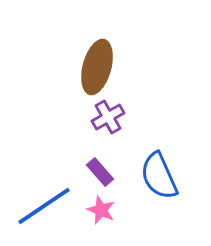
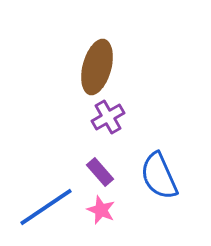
blue line: moved 2 px right, 1 px down
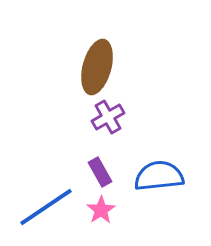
purple rectangle: rotated 12 degrees clockwise
blue semicircle: rotated 108 degrees clockwise
pink star: rotated 16 degrees clockwise
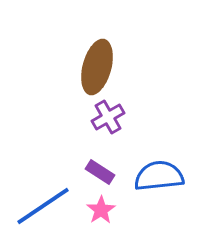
purple rectangle: rotated 28 degrees counterclockwise
blue line: moved 3 px left, 1 px up
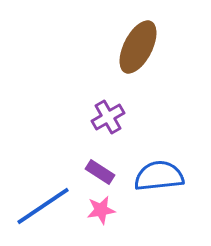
brown ellipse: moved 41 px right, 20 px up; rotated 12 degrees clockwise
pink star: rotated 24 degrees clockwise
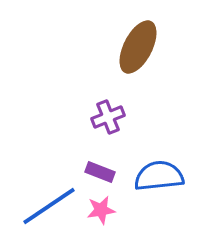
purple cross: rotated 8 degrees clockwise
purple rectangle: rotated 12 degrees counterclockwise
blue line: moved 6 px right
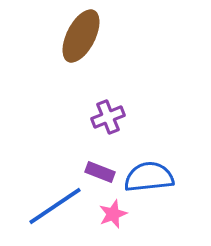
brown ellipse: moved 57 px left, 11 px up
blue semicircle: moved 10 px left, 1 px down
blue line: moved 6 px right
pink star: moved 12 px right, 4 px down; rotated 12 degrees counterclockwise
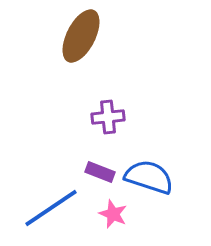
purple cross: rotated 16 degrees clockwise
blue semicircle: rotated 24 degrees clockwise
blue line: moved 4 px left, 2 px down
pink star: rotated 28 degrees counterclockwise
